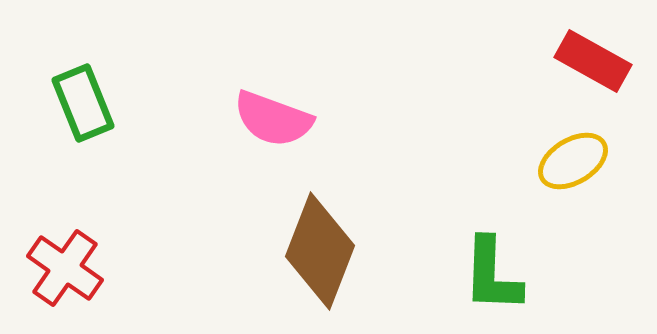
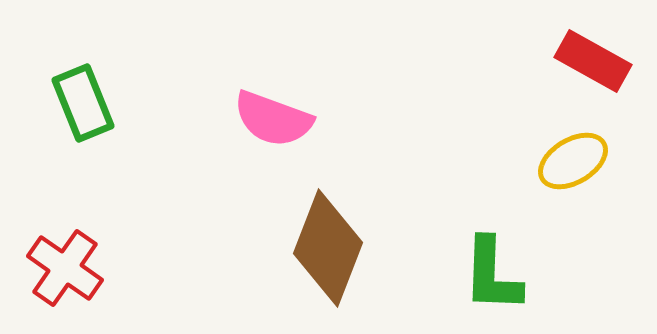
brown diamond: moved 8 px right, 3 px up
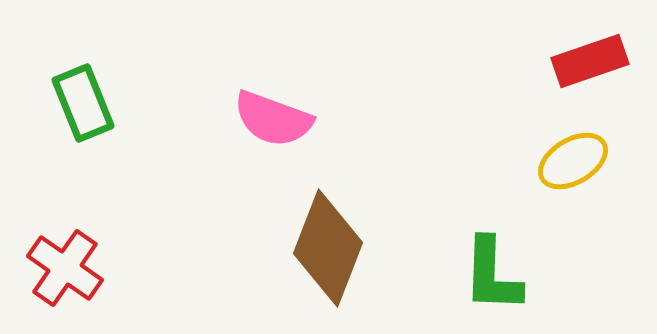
red rectangle: moved 3 px left; rotated 48 degrees counterclockwise
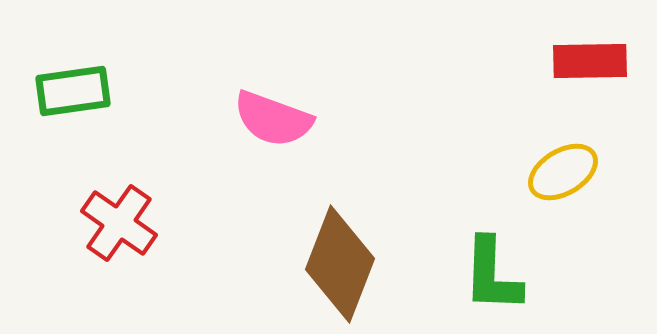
red rectangle: rotated 18 degrees clockwise
green rectangle: moved 10 px left, 12 px up; rotated 76 degrees counterclockwise
yellow ellipse: moved 10 px left, 11 px down
brown diamond: moved 12 px right, 16 px down
red cross: moved 54 px right, 45 px up
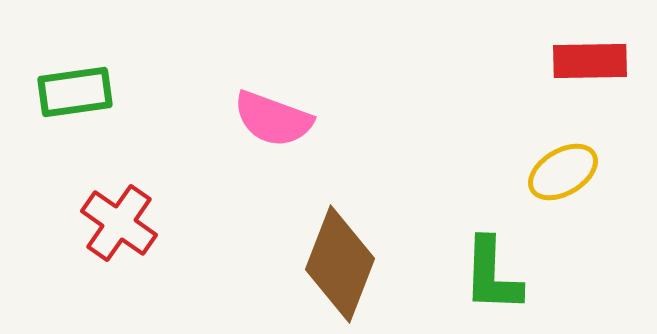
green rectangle: moved 2 px right, 1 px down
